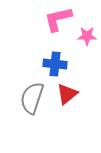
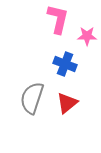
pink L-shape: rotated 116 degrees clockwise
blue cross: moved 10 px right; rotated 15 degrees clockwise
red triangle: moved 9 px down
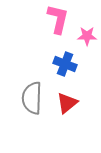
gray semicircle: rotated 16 degrees counterclockwise
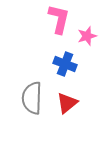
pink L-shape: moved 1 px right
pink star: rotated 18 degrees counterclockwise
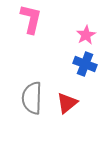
pink L-shape: moved 28 px left
pink star: moved 1 px left, 1 px up; rotated 12 degrees counterclockwise
blue cross: moved 20 px right
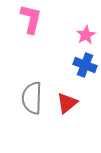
blue cross: moved 1 px down
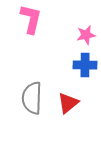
pink star: rotated 18 degrees clockwise
blue cross: rotated 20 degrees counterclockwise
red triangle: moved 1 px right
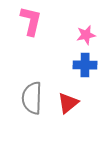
pink L-shape: moved 2 px down
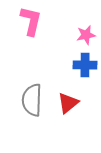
gray semicircle: moved 2 px down
